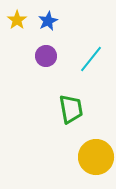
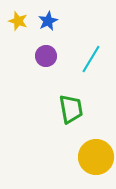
yellow star: moved 1 px right, 1 px down; rotated 18 degrees counterclockwise
cyan line: rotated 8 degrees counterclockwise
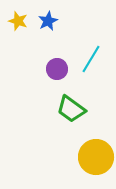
purple circle: moved 11 px right, 13 px down
green trapezoid: rotated 136 degrees clockwise
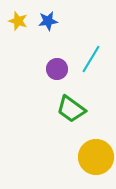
blue star: rotated 18 degrees clockwise
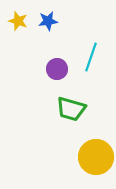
cyan line: moved 2 px up; rotated 12 degrees counterclockwise
green trapezoid: rotated 20 degrees counterclockwise
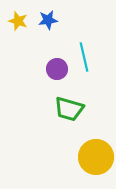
blue star: moved 1 px up
cyan line: moved 7 px left; rotated 32 degrees counterclockwise
green trapezoid: moved 2 px left
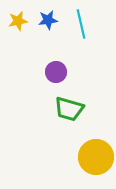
yellow star: rotated 30 degrees counterclockwise
cyan line: moved 3 px left, 33 px up
purple circle: moved 1 px left, 3 px down
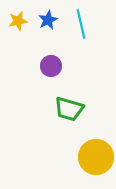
blue star: rotated 18 degrees counterclockwise
purple circle: moved 5 px left, 6 px up
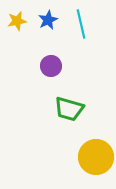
yellow star: moved 1 px left
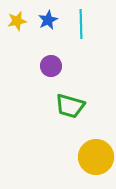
cyan line: rotated 12 degrees clockwise
green trapezoid: moved 1 px right, 3 px up
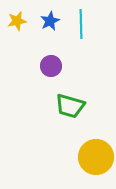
blue star: moved 2 px right, 1 px down
